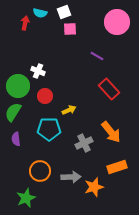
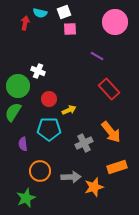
pink circle: moved 2 px left
red circle: moved 4 px right, 3 px down
purple semicircle: moved 7 px right, 5 px down
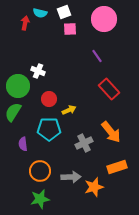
pink circle: moved 11 px left, 3 px up
purple line: rotated 24 degrees clockwise
green star: moved 14 px right, 1 px down; rotated 12 degrees clockwise
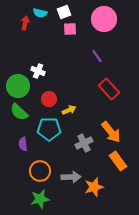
green semicircle: moved 6 px right; rotated 78 degrees counterclockwise
orange rectangle: moved 1 px right, 6 px up; rotated 72 degrees clockwise
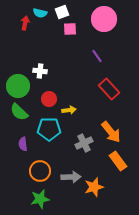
white square: moved 2 px left
white cross: moved 2 px right; rotated 16 degrees counterclockwise
yellow arrow: rotated 16 degrees clockwise
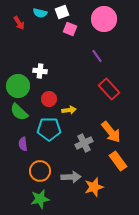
red arrow: moved 6 px left; rotated 136 degrees clockwise
pink square: rotated 24 degrees clockwise
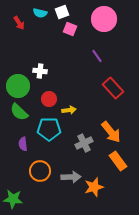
red rectangle: moved 4 px right, 1 px up
green star: moved 27 px left; rotated 18 degrees clockwise
